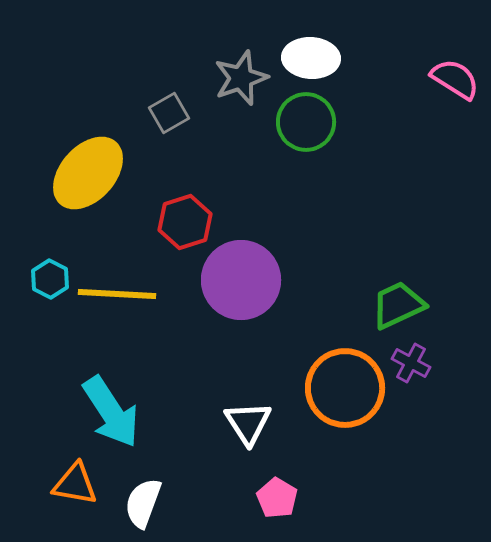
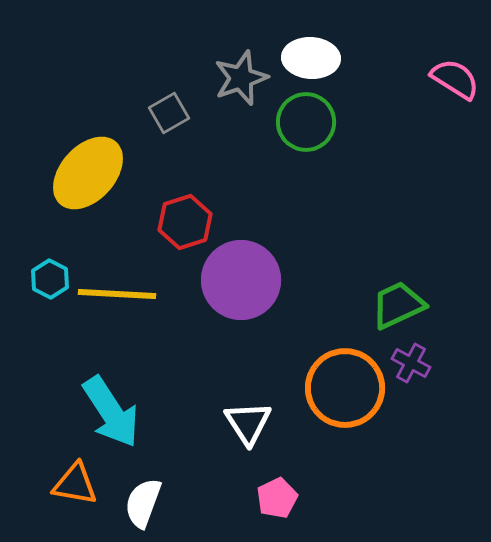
pink pentagon: rotated 15 degrees clockwise
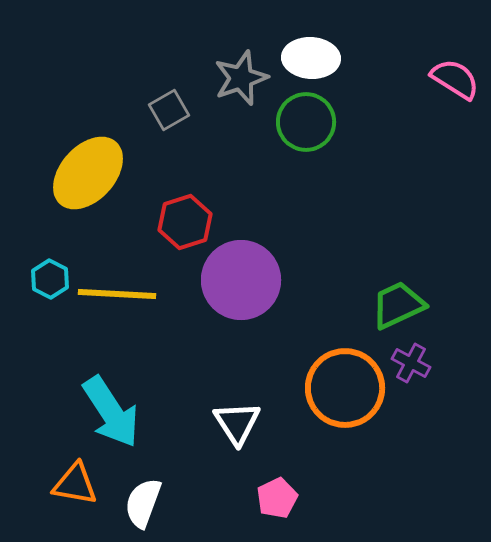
gray square: moved 3 px up
white triangle: moved 11 px left
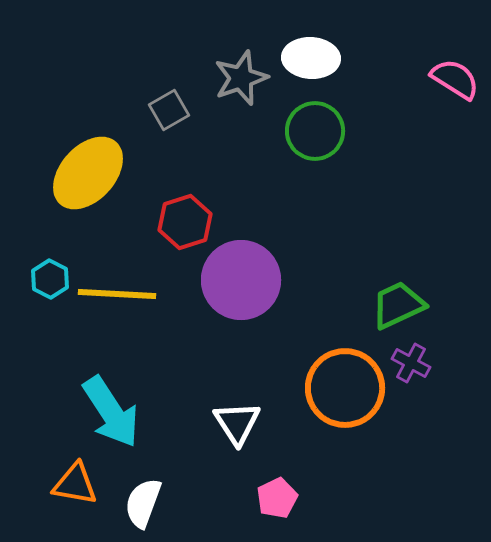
green circle: moved 9 px right, 9 px down
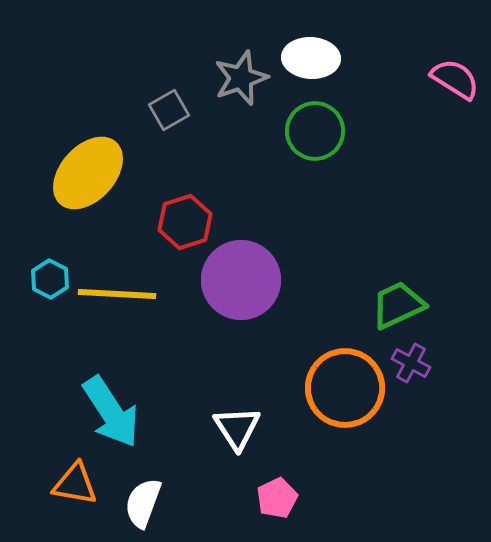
white triangle: moved 5 px down
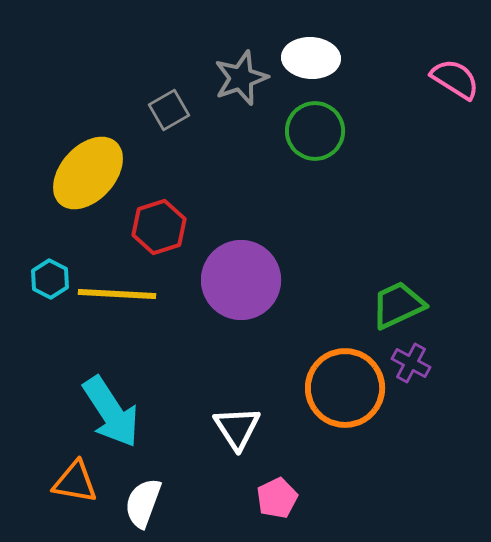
red hexagon: moved 26 px left, 5 px down
orange triangle: moved 2 px up
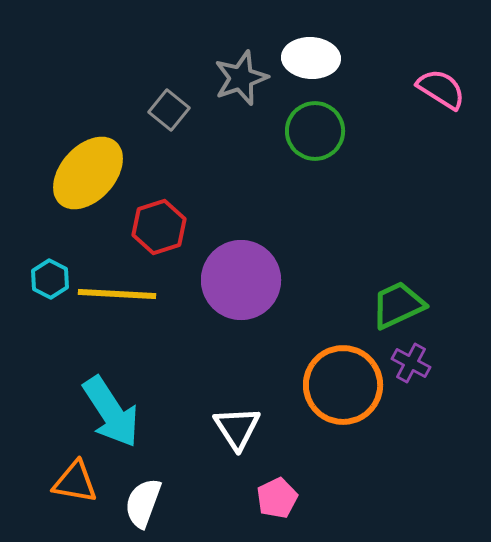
pink semicircle: moved 14 px left, 10 px down
gray square: rotated 21 degrees counterclockwise
orange circle: moved 2 px left, 3 px up
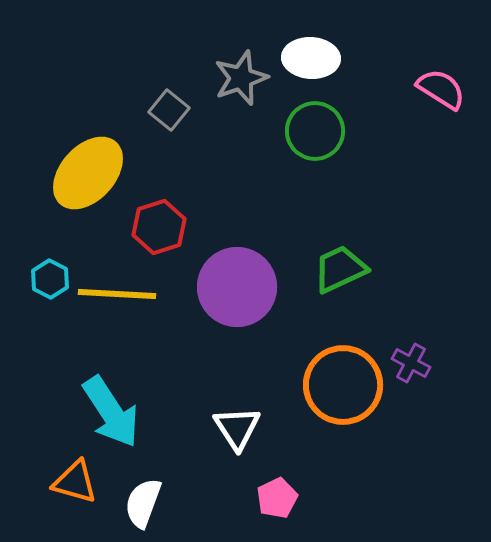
purple circle: moved 4 px left, 7 px down
green trapezoid: moved 58 px left, 36 px up
orange triangle: rotated 6 degrees clockwise
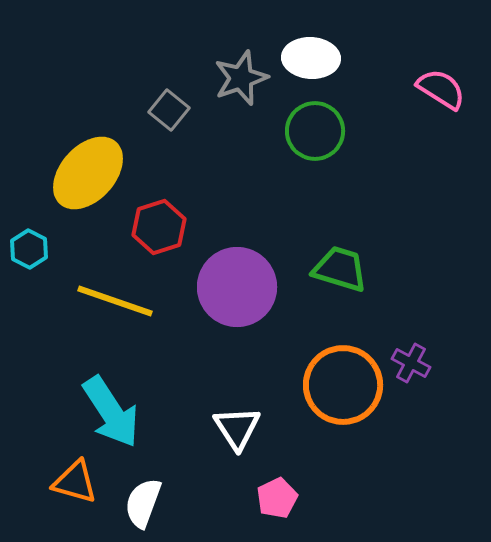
green trapezoid: rotated 42 degrees clockwise
cyan hexagon: moved 21 px left, 30 px up
yellow line: moved 2 px left, 7 px down; rotated 16 degrees clockwise
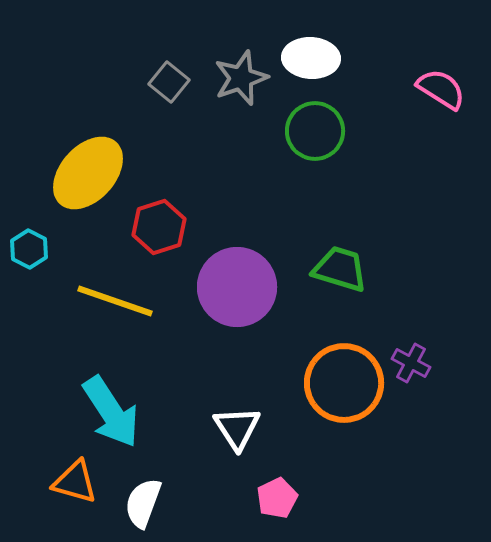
gray square: moved 28 px up
orange circle: moved 1 px right, 2 px up
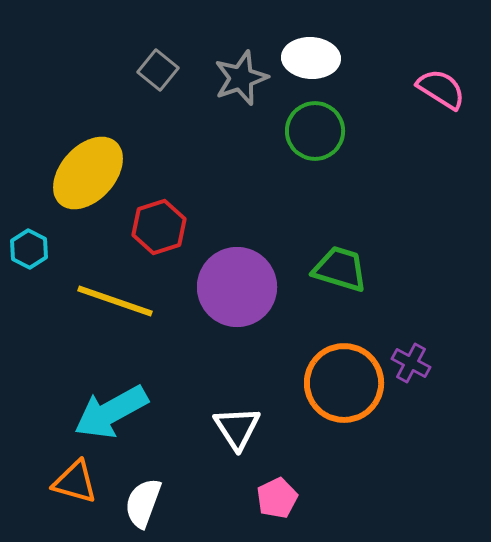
gray square: moved 11 px left, 12 px up
cyan arrow: rotated 94 degrees clockwise
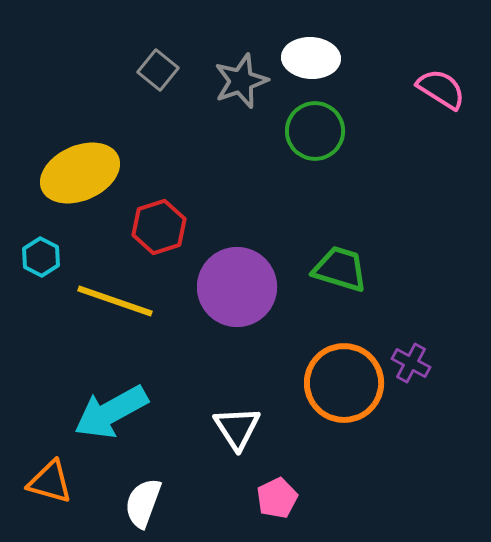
gray star: moved 3 px down
yellow ellipse: moved 8 px left; rotated 24 degrees clockwise
cyan hexagon: moved 12 px right, 8 px down
orange triangle: moved 25 px left
